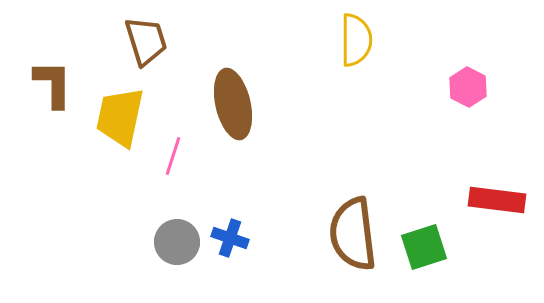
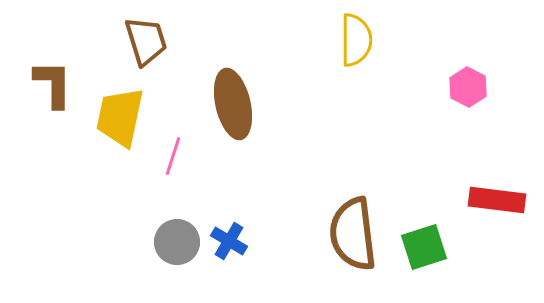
blue cross: moved 1 px left, 3 px down; rotated 12 degrees clockwise
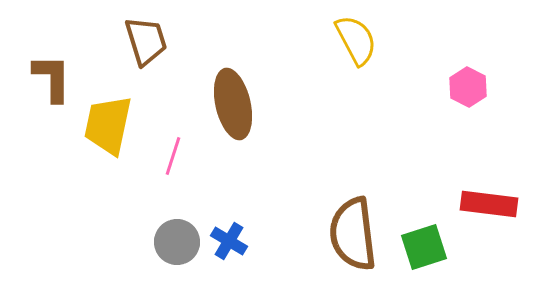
yellow semicircle: rotated 28 degrees counterclockwise
brown L-shape: moved 1 px left, 6 px up
yellow trapezoid: moved 12 px left, 8 px down
red rectangle: moved 8 px left, 4 px down
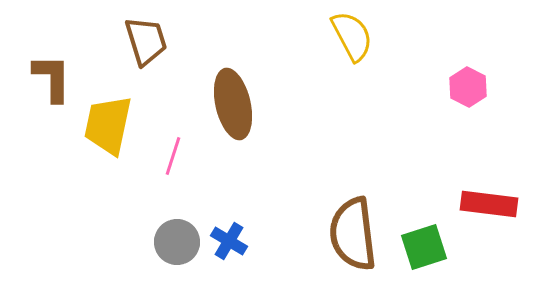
yellow semicircle: moved 4 px left, 4 px up
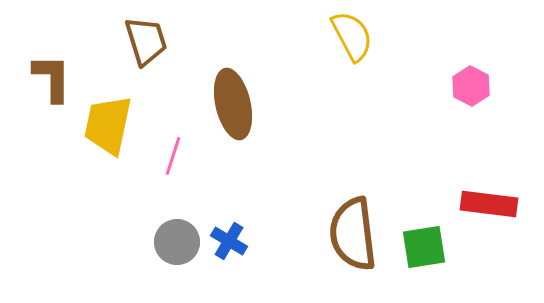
pink hexagon: moved 3 px right, 1 px up
green square: rotated 9 degrees clockwise
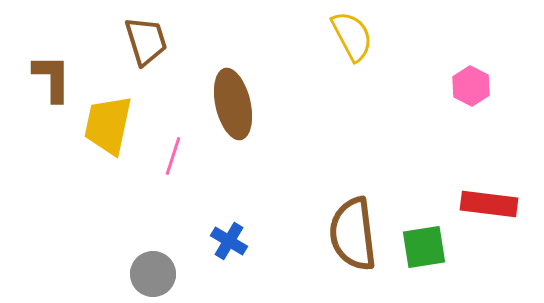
gray circle: moved 24 px left, 32 px down
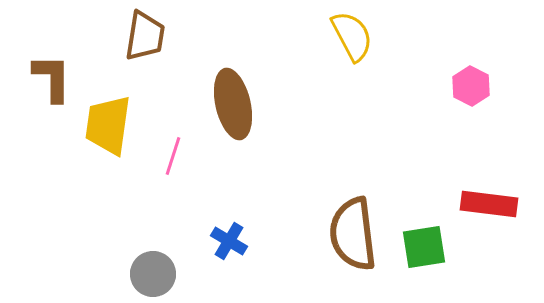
brown trapezoid: moved 1 px left, 5 px up; rotated 26 degrees clockwise
yellow trapezoid: rotated 4 degrees counterclockwise
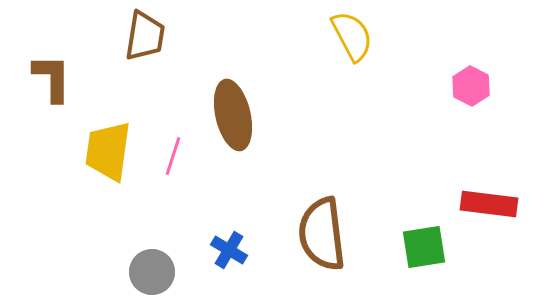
brown ellipse: moved 11 px down
yellow trapezoid: moved 26 px down
brown semicircle: moved 31 px left
blue cross: moved 9 px down
gray circle: moved 1 px left, 2 px up
